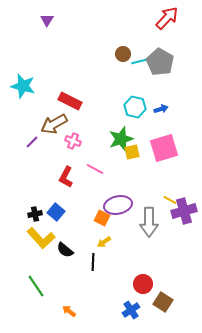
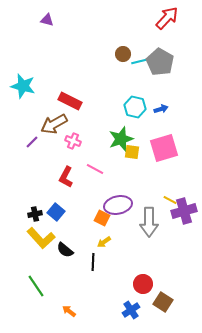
purple triangle: rotated 48 degrees counterclockwise
yellow square: rotated 21 degrees clockwise
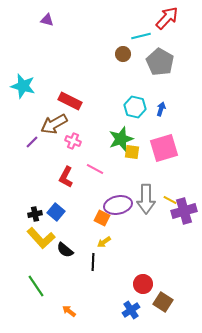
cyan line: moved 25 px up
blue arrow: rotated 56 degrees counterclockwise
gray arrow: moved 3 px left, 23 px up
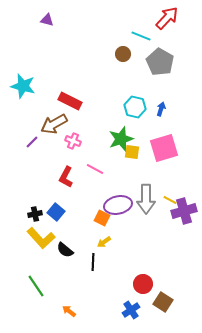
cyan line: rotated 36 degrees clockwise
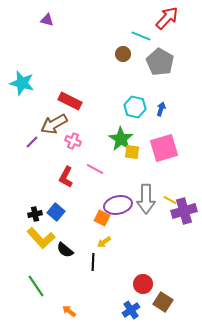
cyan star: moved 1 px left, 3 px up
green star: rotated 20 degrees counterclockwise
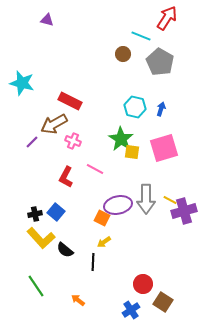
red arrow: rotated 10 degrees counterclockwise
orange arrow: moved 9 px right, 11 px up
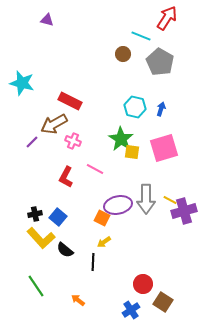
blue square: moved 2 px right, 5 px down
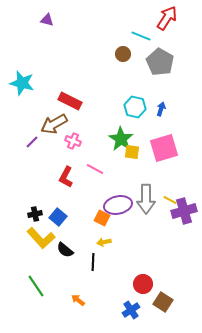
yellow arrow: rotated 24 degrees clockwise
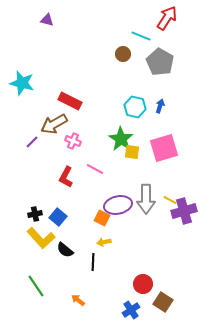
blue arrow: moved 1 px left, 3 px up
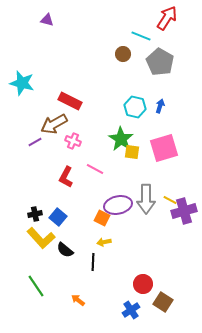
purple line: moved 3 px right; rotated 16 degrees clockwise
